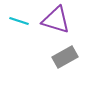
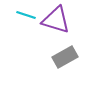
cyan line: moved 7 px right, 6 px up
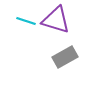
cyan line: moved 6 px down
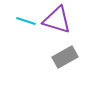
purple triangle: moved 1 px right
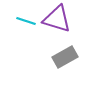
purple triangle: moved 1 px up
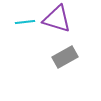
cyan line: moved 1 px left, 1 px down; rotated 24 degrees counterclockwise
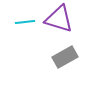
purple triangle: moved 2 px right
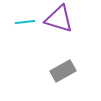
gray rectangle: moved 2 px left, 14 px down
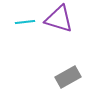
gray rectangle: moved 5 px right, 6 px down
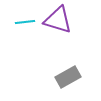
purple triangle: moved 1 px left, 1 px down
